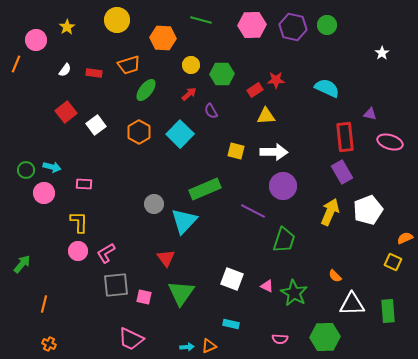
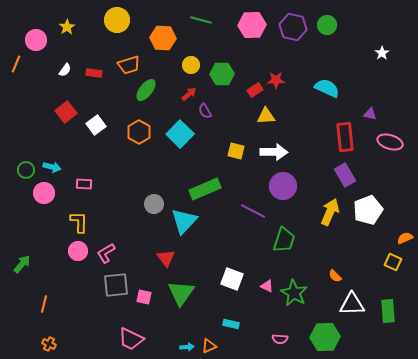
purple semicircle at (211, 111): moved 6 px left
purple rectangle at (342, 172): moved 3 px right, 3 px down
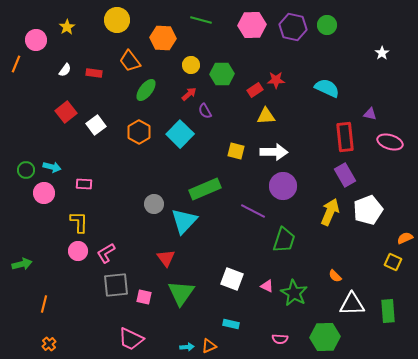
orange trapezoid at (129, 65): moved 1 px right, 4 px up; rotated 70 degrees clockwise
green arrow at (22, 264): rotated 36 degrees clockwise
orange cross at (49, 344): rotated 24 degrees clockwise
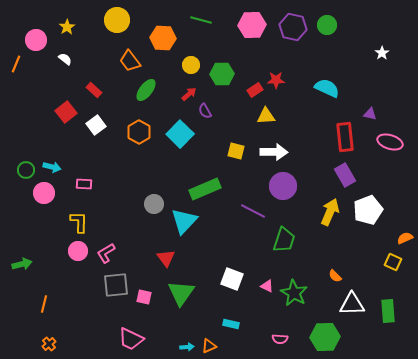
white semicircle at (65, 70): moved 11 px up; rotated 88 degrees counterclockwise
red rectangle at (94, 73): moved 17 px down; rotated 35 degrees clockwise
